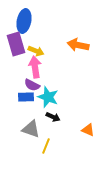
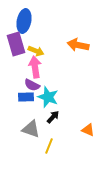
black arrow: rotated 72 degrees counterclockwise
yellow line: moved 3 px right
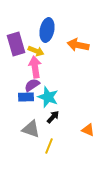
blue ellipse: moved 23 px right, 9 px down
purple semicircle: rotated 119 degrees clockwise
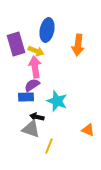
orange arrow: rotated 95 degrees counterclockwise
cyan star: moved 9 px right, 4 px down
black arrow: moved 16 px left; rotated 120 degrees counterclockwise
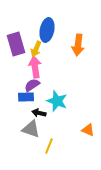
yellow arrow: moved 2 px up; rotated 91 degrees clockwise
black arrow: moved 2 px right, 4 px up
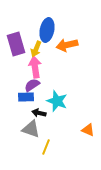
orange arrow: moved 11 px left; rotated 70 degrees clockwise
yellow line: moved 3 px left, 1 px down
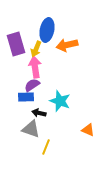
cyan star: moved 3 px right
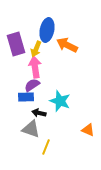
orange arrow: rotated 40 degrees clockwise
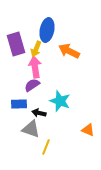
orange arrow: moved 2 px right, 6 px down
blue rectangle: moved 7 px left, 7 px down
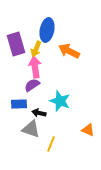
yellow line: moved 5 px right, 3 px up
